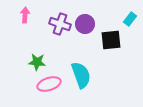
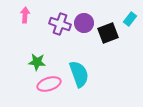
purple circle: moved 1 px left, 1 px up
black square: moved 3 px left, 7 px up; rotated 15 degrees counterclockwise
cyan semicircle: moved 2 px left, 1 px up
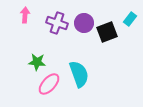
purple cross: moved 3 px left, 1 px up
black square: moved 1 px left, 1 px up
pink ellipse: rotated 30 degrees counterclockwise
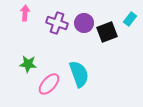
pink arrow: moved 2 px up
green star: moved 9 px left, 2 px down
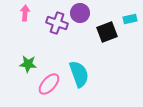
cyan rectangle: rotated 40 degrees clockwise
purple circle: moved 4 px left, 10 px up
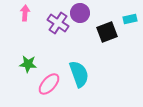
purple cross: moved 1 px right; rotated 15 degrees clockwise
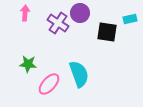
black square: rotated 30 degrees clockwise
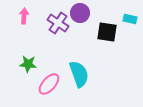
pink arrow: moved 1 px left, 3 px down
cyan rectangle: rotated 24 degrees clockwise
